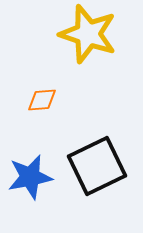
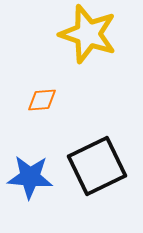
blue star: rotated 15 degrees clockwise
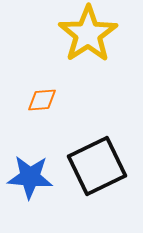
yellow star: rotated 20 degrees clockwise
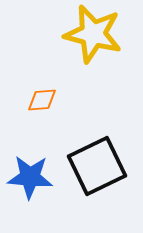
yellow star: moved 5 px right; rotated 24 degrees counterclockwise
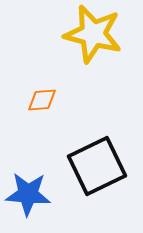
blue star: moved 2 px left, 17 px down
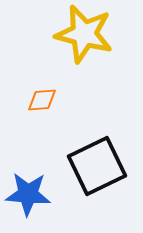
yellow star: moved 9 px left
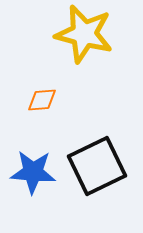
blue star: moved 5 px right, 22 px up
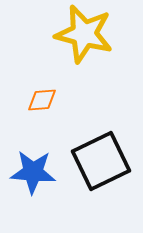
black square: moved 4 px right, 5 px up
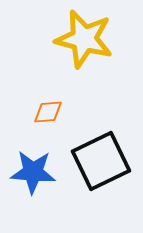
yellow star: moved 5 px down
orange diamond: moved 6 px right, 12 px down
